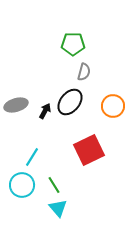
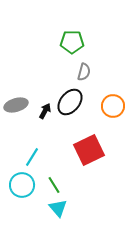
green pentagon: moved 1 px left, 2 px up
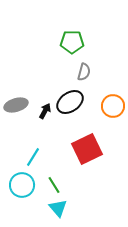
black ellipse: rotated 16 degrees clockwise
red square: moved 2 px left, 1 px up
cyan line: moved 1 px right
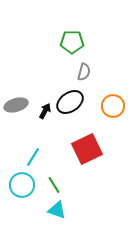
cyan triangle: moved 1 px left, 2 px down; rotated 30 degrees counterclockwise
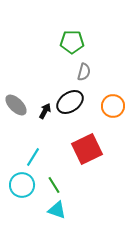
gray ellipse: rotated 60 degrees clockwise
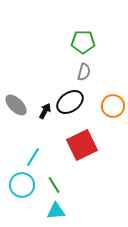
green pentagon: moved 11 px right
red square: moved 5 px left, 4 px up
cyan triangle: moved 1 px left, 1 px down; rotated 24 degrees counterclockwise
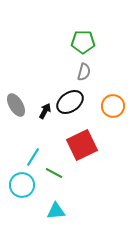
gray ellipse: rotated 15 degrees clockwise
green line: moved 12 px up; rotated 30 degrees counterclockwise
